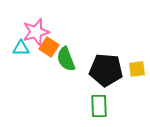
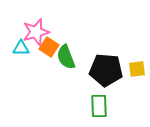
green semicircle: moved 2 px up
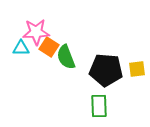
pink star: rotated 12 degrees clockwise
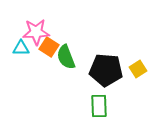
yellow square: moved 1 px right; rotated 24 degrees counterclockwise
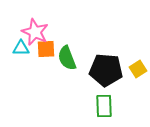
pink star: moved 1 px left; rotated 28 degrees clockwise
orange square: moved 3 px left, 2 px down; rotated 36 degrees counterclockwise
green semicircle: moved 1 px right, 1 px down
green rectangle: moved 5 px right
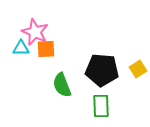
green semicircle: moved 5 px left, 27 px down
black pentagon: moved 4 px left
green rectangle: moved 3 px left
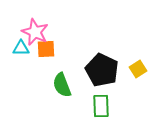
black pentagon: rotated 20 degrees clockwise
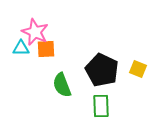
yellow square: rotated 36 degrees counterclockwise
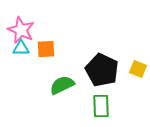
pink star: moved 14 px left, 2 px up
green semicircle: rotated 85 degrees clockwise
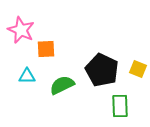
cyan triangle: moved 6 px right, 28 px down
green rectangle: moved 19 px right
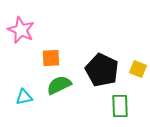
orange square: moved 5 px right, 9 px down
cyan triangle: moved 3 px left, 21 px down; rotated 12 degrees counterclockwise
green semicircle: moved 3 px left
